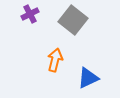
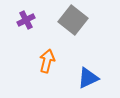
purple cross: moved 4 px left, 6 px down
orange arrow: moved 8 px left, 1 px down
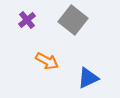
purple cross: moved 1 px right; rotated 12 degrees counterclockwise
orange arrow: rotated 105 degrees clockwise
